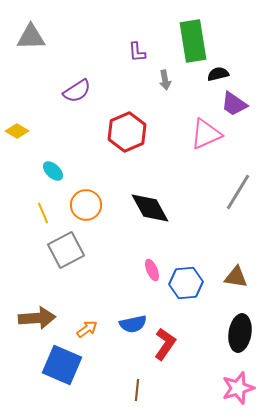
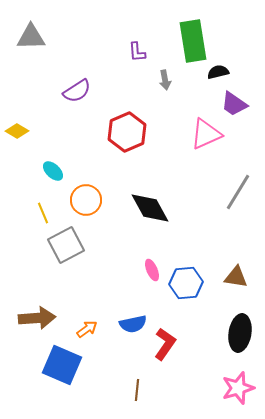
black semicircle: moved 2 px up
orange circle: moved 5 px up
gray square: moved 5 px up
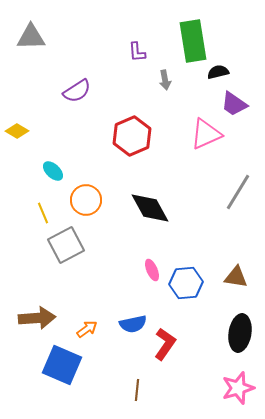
red hexagon: moved 5 px right, 4 px down
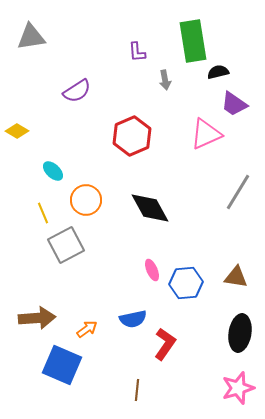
gray triangle: rotated 8 degrees counterclockwise
blue semicircle: moved 5 px up
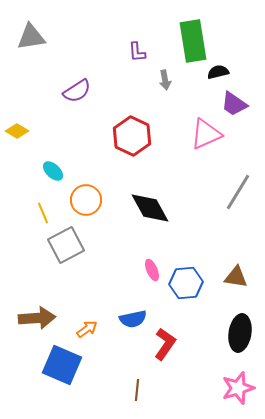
red hexagon: rotated 12 degrees counterclockwise
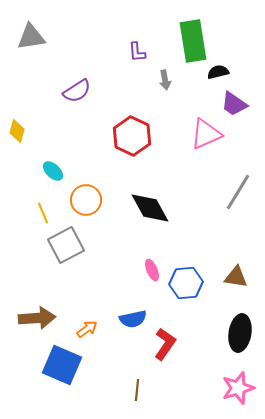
yellow diamond: rotated 75 degrees clockwise
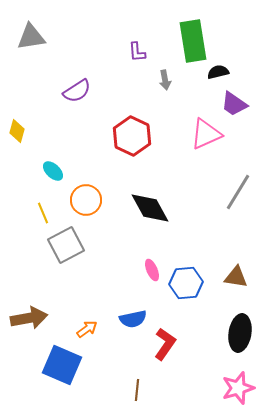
brown arrow: moved 8 px left; rotated 6 degrees counterclockwise
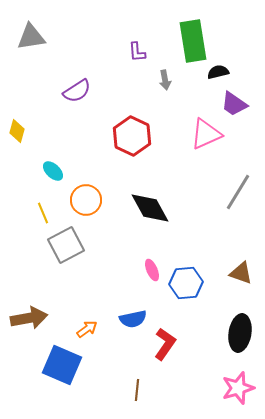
brown triangle: moved 5 px right, 4 px up; rotated 10 degrees clockwise
